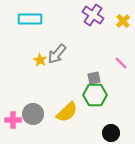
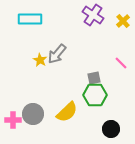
black circle: moved 4 px up
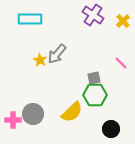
yellow semicircle: moved 5 px right
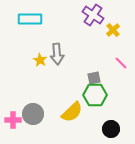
yellow cross: moved 10 px left, 9 px down
gray arrow: rotated 45 degrees counterclockwise
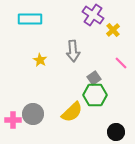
gray arrow: moved 16 px right, 3 px up
gray square: rotated 24 degrees counterclockwise
black circle: moved 5 px right, 3 px down
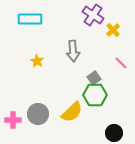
yellow star: moved 3 px left, 1 px down
gray circle: moved 5 px right
black circle: moved 2 px left, 1 px down
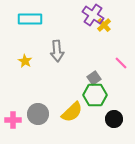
yellow cross: moved 9 px left, 5 px up
gray arrow: moved 16 px left
yellow star: moved 12 px left
black circle: moved 14 px up
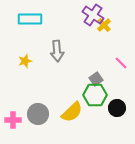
yellow star: rotated 24 degrees clockwise
gray square: moved 2 px right, 1 px down
black circle: moved 3 px right, 11 px up
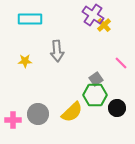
yellow star: rotated 16 degrees clockwise
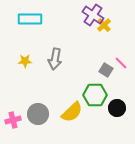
gray arrow: moved 2 px left, 8 px down; rotated 15 degrees clockwise
gray square: moved 10 px right, 9 px up; rotated 24 degrees counterclockwise
pink cross: rotated 14 degrees counterclockwise
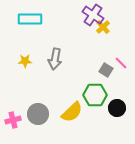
yellow cross: moved 1 px left, 2 px down
